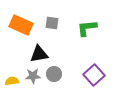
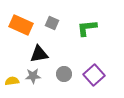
gray square: rotated 16 degrees clockwise
gray circle: moved 10 px right
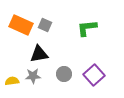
gray square: moved 7 px left, 2 px down
